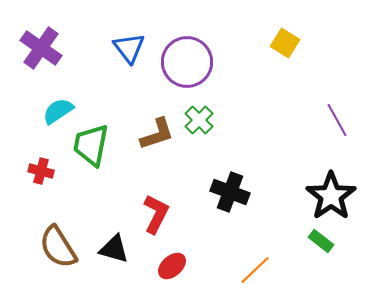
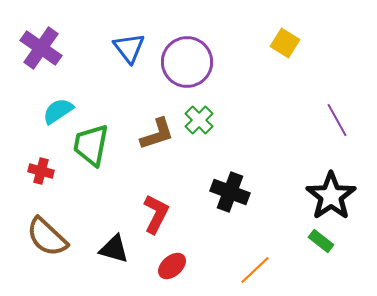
brown semicircle: moved 11 px left, 10 px up; rotated 15 degrees counterclockwise
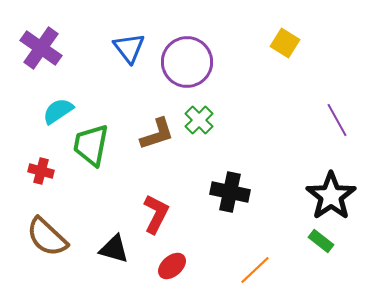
black cross: rotated 9 degrees counterclockwise
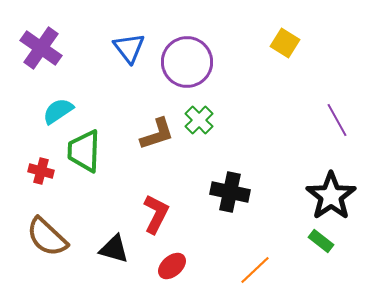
green trapezoid: moved 7 px left, 6 px down; rotated 9 degrees counterclockwise
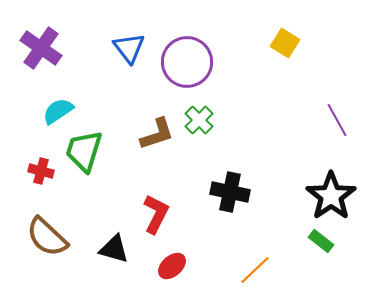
green trapezoid: rotated 15 degrees clockwise
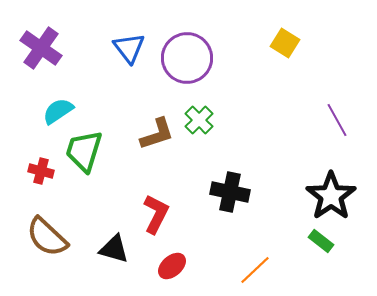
purple circle: moved 4 px up
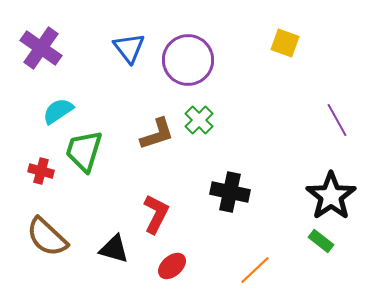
yellow square: rotated 12 degrees counterclockwise
purple circle: moved 1 px right, 2 px down
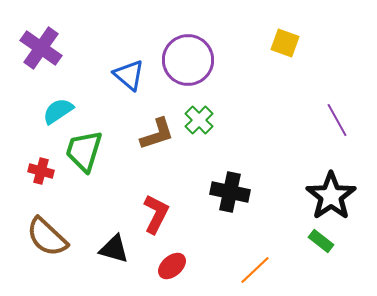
blue triangle: moved 27 px down; rotated 12 degrees counterclockwise
